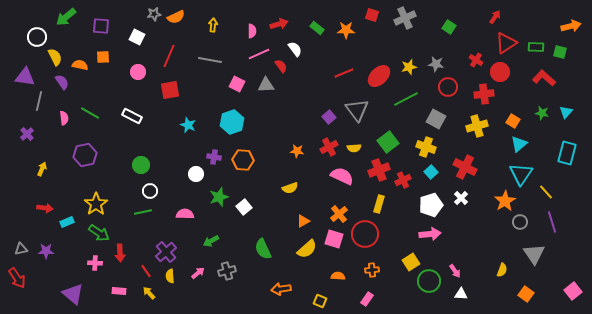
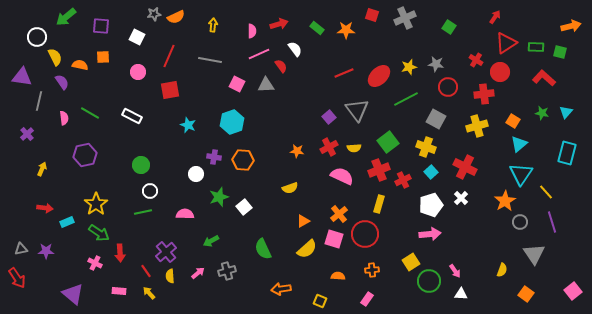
purple triangle at (25, 77): moved 3 px left
pink cross at (95, 263): rotated 24 degrees clockwise
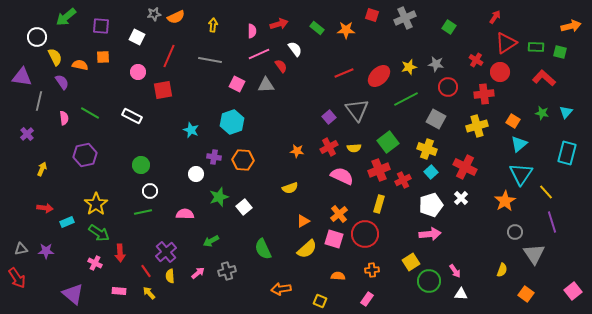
red square at (170, 90): moved 7 px left
cyan star at (188, 125): moved 3 px right, 5 px down
yellow cross at (426, 147): moved 1 px right, 2 px down
gray circle at (520, 222): moved 5 px left, 10 px down
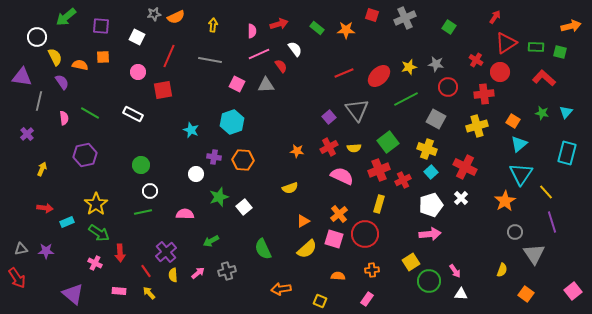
white rectangle at (132, 116): moved 1 px right, 2 px up
yellow semicircle at (170, 276): moved 3 px right, 1 px up
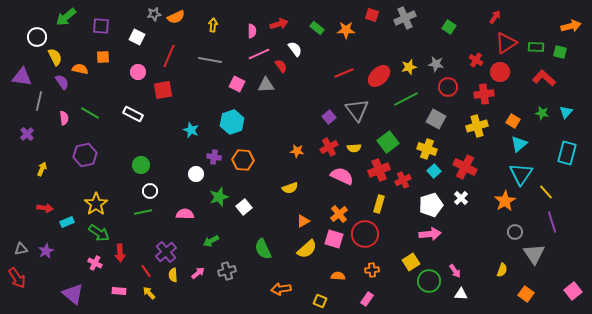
orange semicircle at (80, 65): moved 4 px down
cyan square at (431, 172): moved 3 px right, 1 px up
purple star at (46, 251): rotated 28 degrees counterclockwise
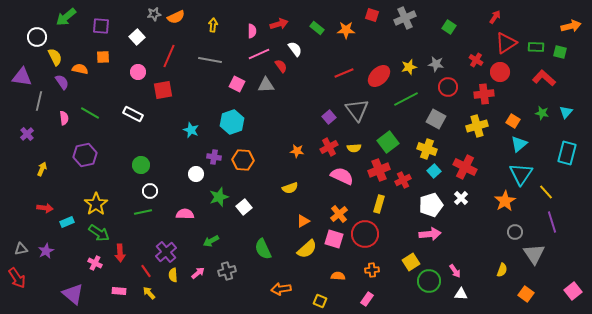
white square at (137, 37): rotated 21 degrees clockwise
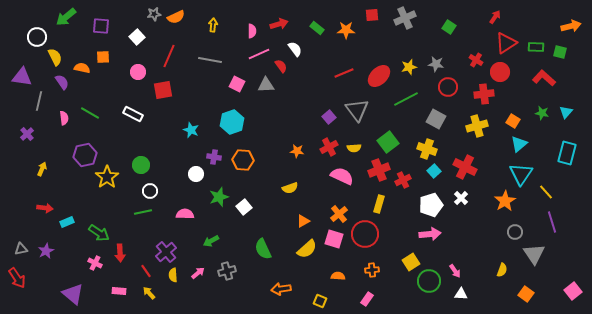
red square at (372, 15): rotated 24 degrees counterclockwise
orange semicircle at (80, 69): moved 2 px right, 1 px up
yellow star at (96, 204): moved 11 px right, 27 px up
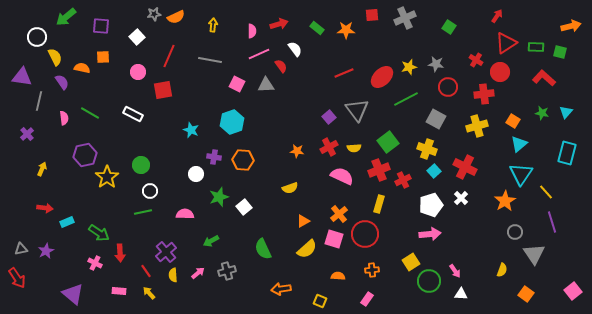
red arrow at (495, 17): moved 2 px right, 1 px up
red ellipse at (379, 76): moved 3 px right, 1 px down
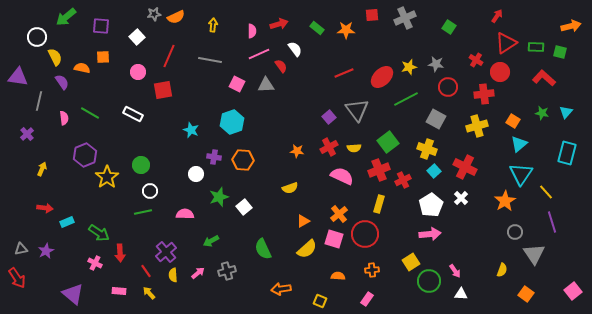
purple triangle at (22, 77): moved 4 px left
purple hexagon at (85, 155): rotated 10 degrees counterclockwise
white pentagon at (431, 205): rotated 15 degrees counterclockwise
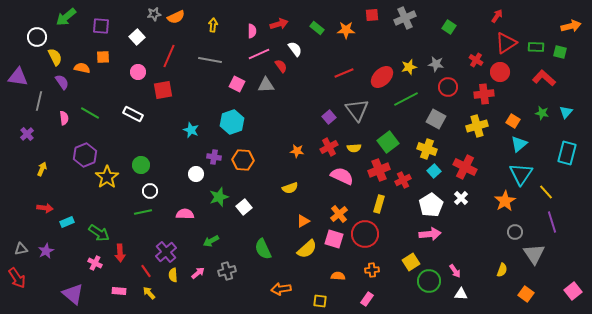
yellow square at (320, 301): rotated 16 degrees counterclockwise
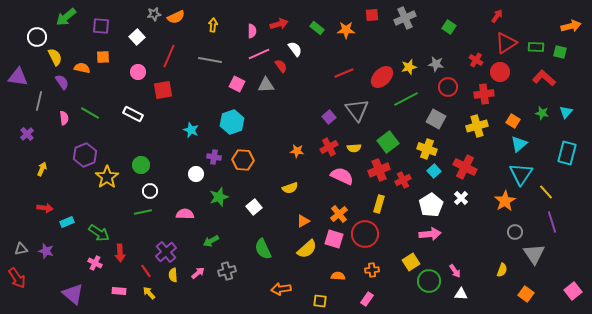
white square at (244, 207): moved 10 px right
purple star at (46, 251): rotated 28 degrees counterclockwise
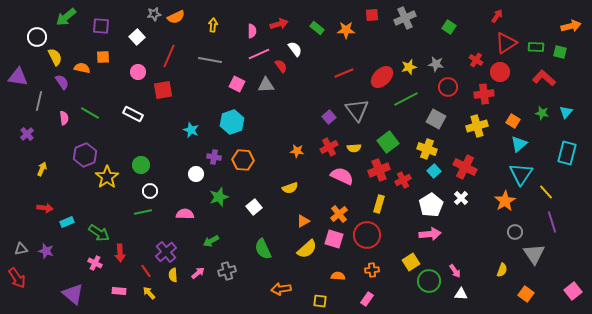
red circle at (365, 234): moved 2 px right, 1 px down
